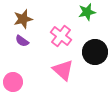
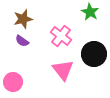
green star: moved 3 px right; rotated 30 degrees counterclockwise
black circle: moved 1 px left, 2 px down
pink triangle: rotated 10 degrees clockwise
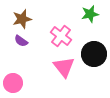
green star: moved 2 px down; rotated 30 degrees clockwise
brown star: moved 1 px left
purple semicircle: moved 1 px left
pink triangle: moved 1 px right, 3 px up
pink circle: moved 1 px down
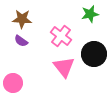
brown star: rotated 18 degrees clockwise
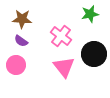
pink circle: moved 3 px right, 18 px up
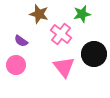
green star: moved 8 px left
brown star: moved 17 px right, 5 px up; rotated 12 degrees clockwise
pink cross: moved 2 px up
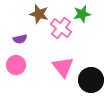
pink cross: moved 6 px up
purple semicircle: moved 1 px left, 2 px up; rotated 48 degrees counterclockwise
black circle: moved 3 px left, 26 px down
pink triangle: moved 1 px left
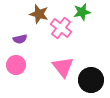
green star: moved 2 px up
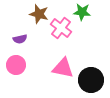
green star: rotated 18 degrees clockwise
pink triangle: moved 1 px down; rotated 40 degrees counterclockwise
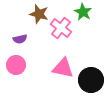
green star: moved 1 px right; rotated 24 degrees clockwise
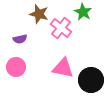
pink circle: moved 2 px down
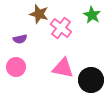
green star: moved 9 px right, 3 px down
